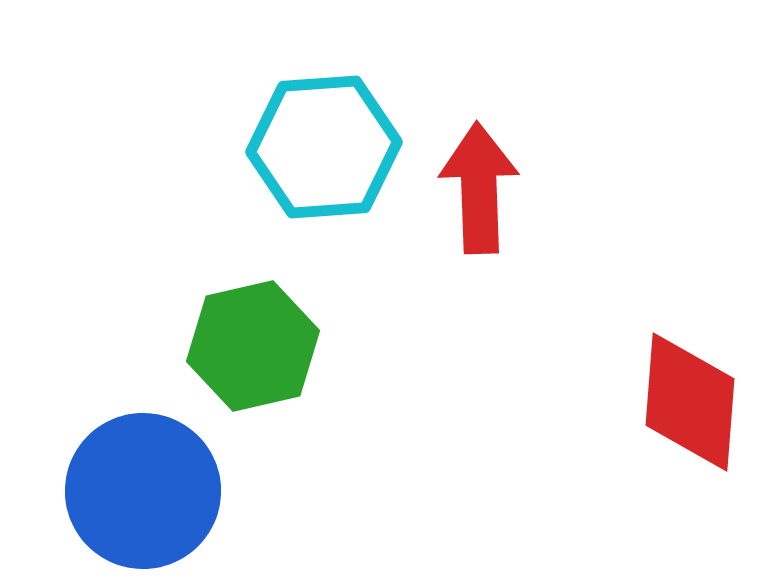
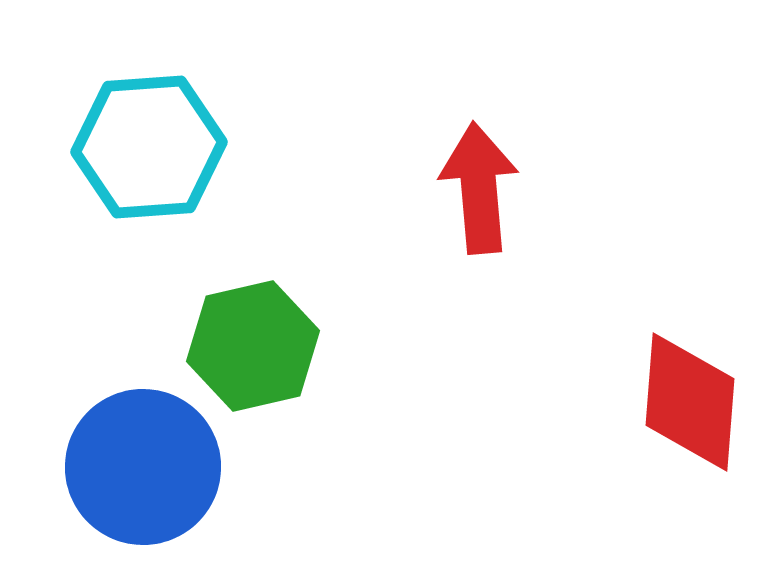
cyan hexagon: moved 175 px left
red arrow: rotated 3 degrees counterclockwise
blue circle: moved 24 px up
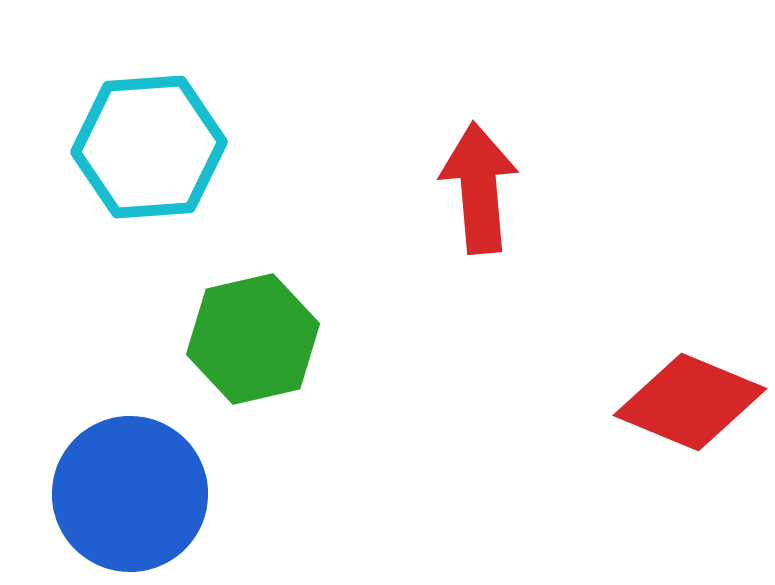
green hexagon: moved 7 px up
red diamond: rotated 72 degrees counterclockwise
blue circle: moved 13 px left, 27 px down
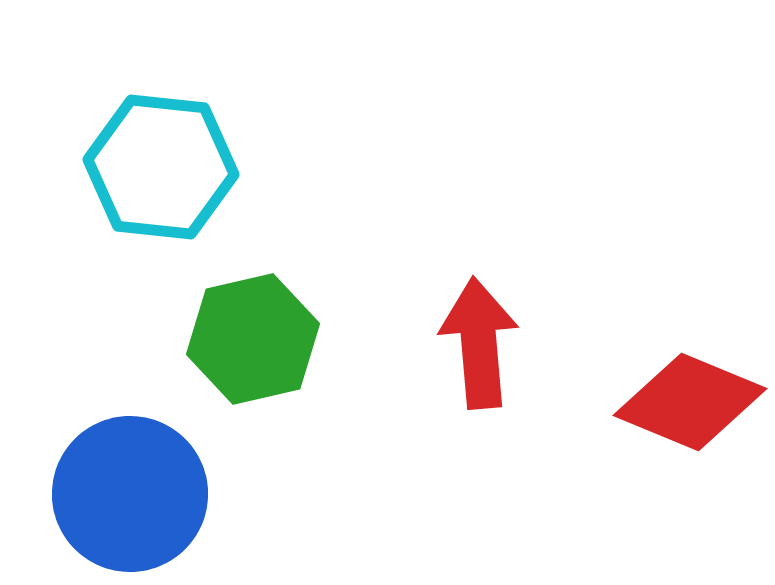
cyan hexagon: moved 12 px right, 20 px down; rotated 10 degrees clockwise
red arrow: moved 155 px down
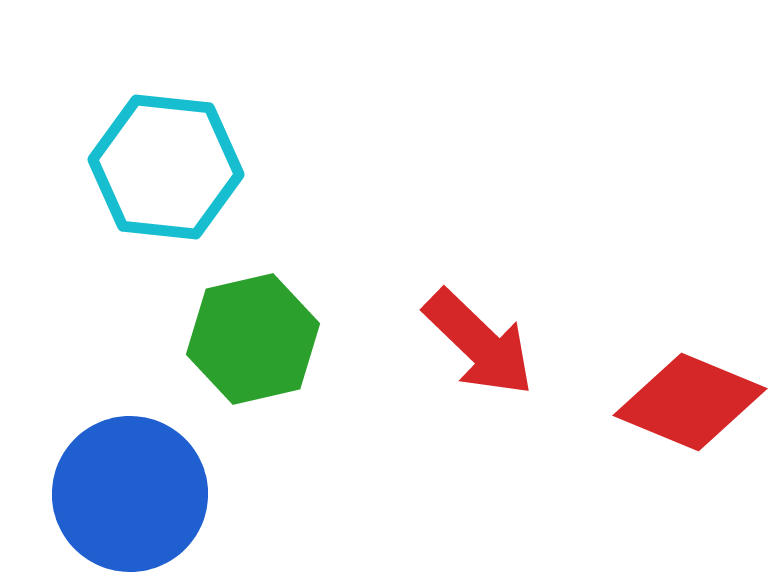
cyan hexagon: moved 5 px right
red arrow: rotated 139 degrees clockwise
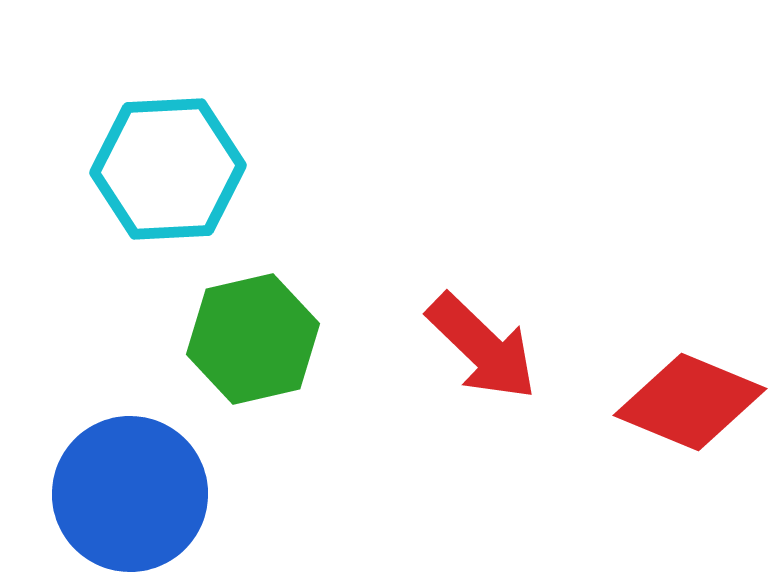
cyan hexagon: moved 2 px right, 2 px down; rotated 9 degrees counterclockwise
red arrow: moved 3 px right, 4 px down
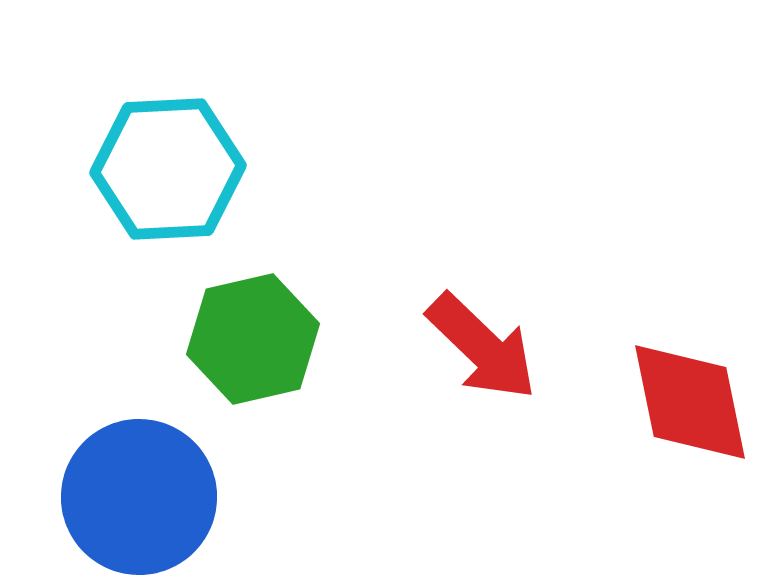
red diamond: rotated 56 degrees clockwise
blue circle: moved 9 px right, 3 px down
